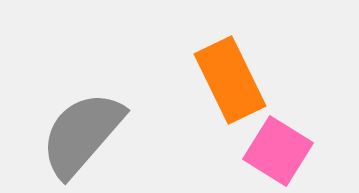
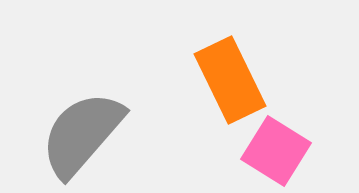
pink square: moved 2 px left
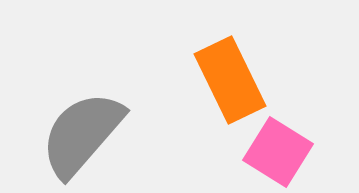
pink square: moved 2 px right, 1 px down
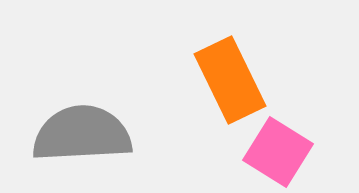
gray semicircle: rotated 46 degrees clockwise
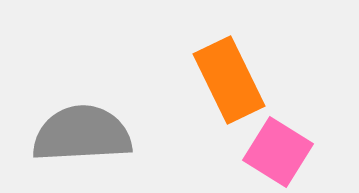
orange rectangle: moved 1 px left
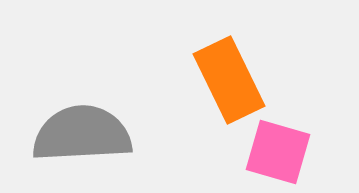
pink square: rotated 16 degrees counterclockwise
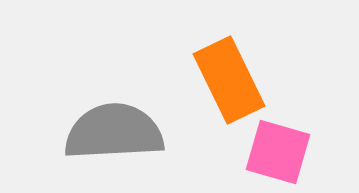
gray semicircle: moved 32 px right, 2 px up
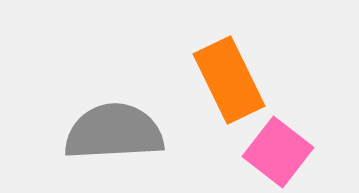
pink square: rotated 22 degrees clockwise
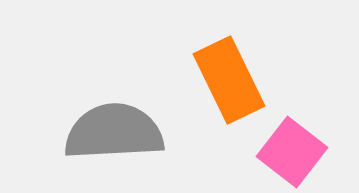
pink square: moved 14 px right
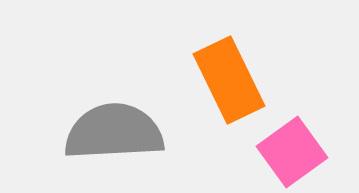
pink square: rotated 16 degrees clockwise
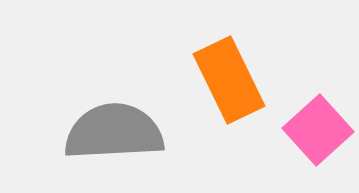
pink square: moved 26 px right, 22 px up; rotated 6 degrees counterclockwise
